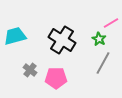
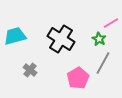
black cross: moved 1 px left, 1 px up
pink pentagon: moved 22 px right; rotated 30 degrees counterclockwise
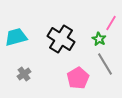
pink line: rotated 28 degrees counterclockwise
cyan trapezoid: moved 1 px right, 1 px down
gray line: moved 2 px right, 1 px down; rotated 60 degrees counterclockwise
gray cross: moved 6 px left, 4 px down; rotated 16 degrees clockwise
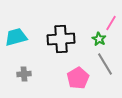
black cross: rotated 36 degrees counterclockwise
gray cross: rotated 32 degrees clockwise
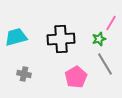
green star: rotated 24 degrees clockwise
gray cross: rotated 16 degrees clockwise
pink pentagon: moved 2 px left, 1 px up
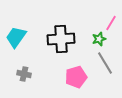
cyan trapezoid: rotated 40 degrees counterclockwise
gray line: moved 1 px up
pink pentagon: rotated 15 degrees clockwise
